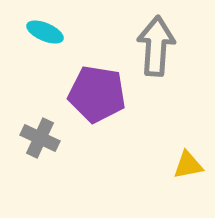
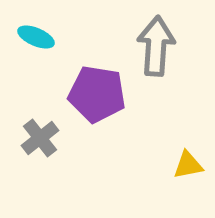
cyan ellipse: moved 9 px left, 5 px down
gray cross: rotated 27 degrees clockwise
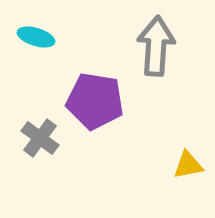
cyan ellipse: rotated 6 degrees counterclockwise
purple pentagon: moved 2 px left, 7 px down
gray cross: rotated 15 degrees counterclockwise
